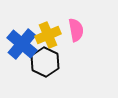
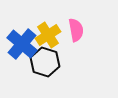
yellow cross: rotated 10 degrees counterclockwise
black hexagon: rotated 8 degrees counterclockwise
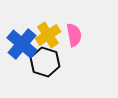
pink semicircle: moved 2 px left, 5 px down
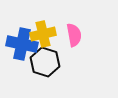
yellow cross: moved 5 px left, 1 px up; rotated 20 degrees clockwise
blue cross: rotated 28 degrees counterclockwise
